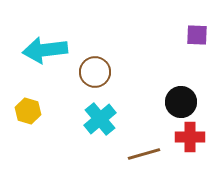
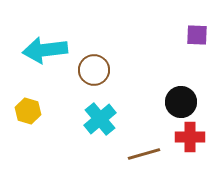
brown circle: moved 1 px left, 2 px up
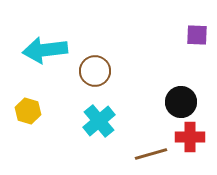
brown circle: moved 1 px right, 1 px down
cyan cross: moved 1 px left, 2 px down
brown line: moved 7 px right
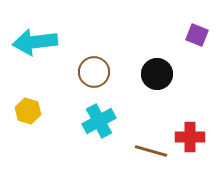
purple square: rotated 20 degrees clockwise
cyan arrow: moved 10 px left, 8 px up
brown circle: moved 1 px left, 1 px down
black circle: moved 24 px left, 28 px up
cyan cross: rotated 12 degrees clockwise
brown line: moved 3 px up; rotated 32 degrees clockwise
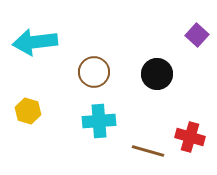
purple square: rotated 20 degrees clockwise
cyan cross: rotated 24 degrees clockwise
red cross: rotated 16 degrees clockwise
brown line: moved 3 px left
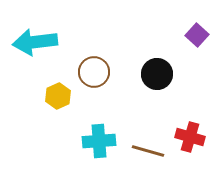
yellow hexagon: moved 30 px right, 15 px up; rotated 20 degrees clockwise
cyan cross: moved 20 px down
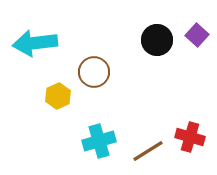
cyan arrow: moved 1 px down
black circle: moved 34 px up
cyan cross: rotated 12 degrees counterclockwise
brown line: rotated 48 degrees counterclockwise
